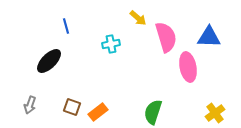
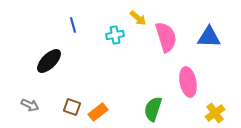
blue line: moved 7 px right, 1 px up
cyan cross: moved 4 px right, 9 px up
pink ellipse: moved 15 px down
gray arrow: rotated 84 degrees counterclockwise
green semicircle: moved 3 px up
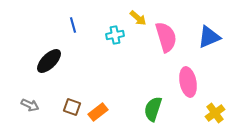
blue triangle: rotated 25 degrees counterclockwise
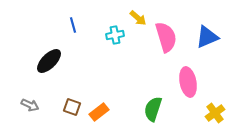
blue triangle: moved 2 px left
orange rectangle: moved 1 px right
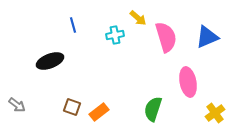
black ellipse: moved 1 px right; rotated 24 degrees clockwise
gray arrow: moved 13 px left; rotated 12 degrees clockwise
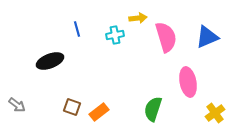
yellow arrow: rotated 48 degrees counterclockwise
blue line: moved 4 px right, 4 px down
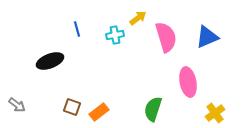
yellow arrow: rotated 30 degrees counterclockwise
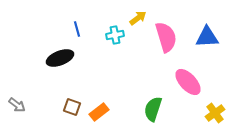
blue triangle: rotated 20 degrees clockwise
black ellipse: moved 10 px right, 3 px up
pink ellipse: rotated 32 degrees counterclockwise
